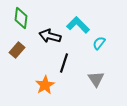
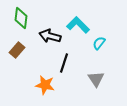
orange star: rotated 30 degrees counterclockwise
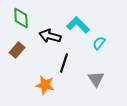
green diamond: rotated 10 degrees counterclockwise
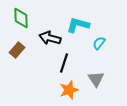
cyan L-shape: rotated 30 degrees counterclockwise
black arrow: moved 2 px down
orange star: moved 24 px right, 5 px down; rotated 30 degrees counterclockwise
